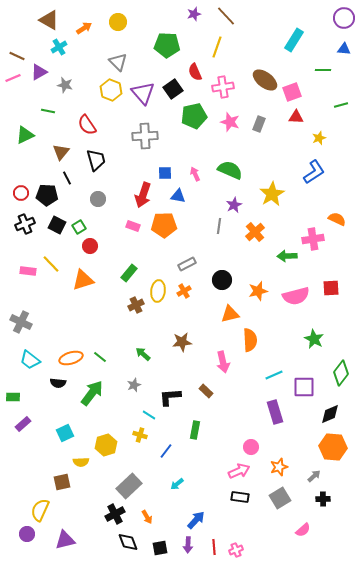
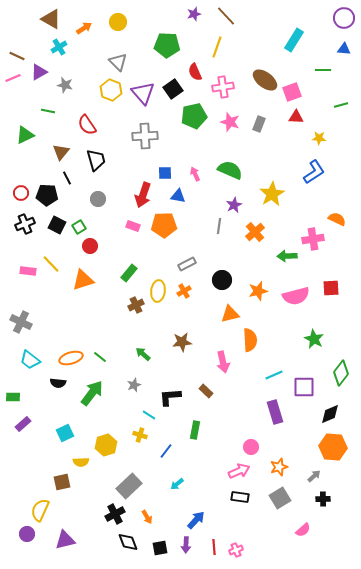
brown triangle at (49, 20): moved 2 px right, 1 px up
yellow star at (319, 138): rotated 24 degrees clockwise
purple arrow at (188, 545): moved 2 px left
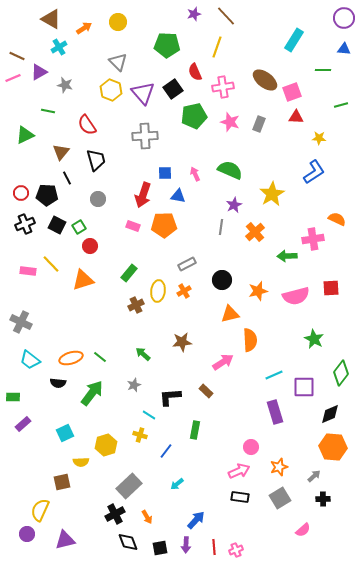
gray line at (219, 226): moved 2 px right, 1 px down
pink arrow at (223, 362): rotated 110 degrees counterclockwise
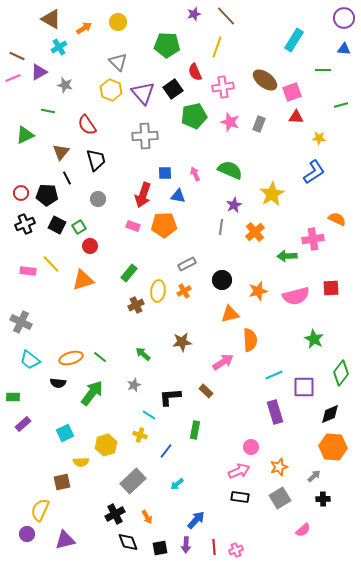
gray rectangle at (129, 486): moved 4 px right, 5 px up
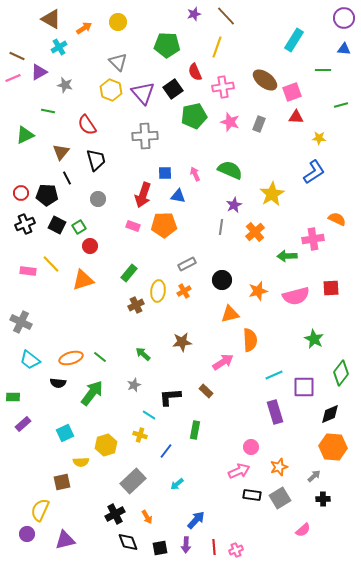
black rectangle at (240, 497): moved 12 px right, 2 px up
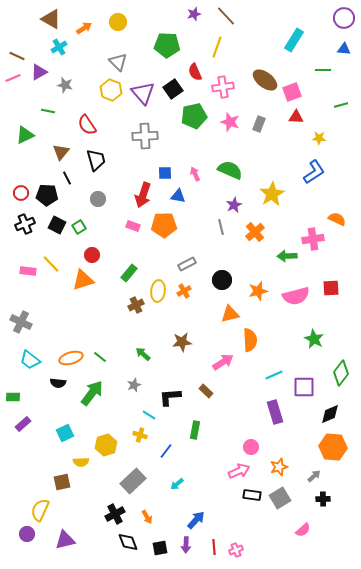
gray line at (221, 227): rotated 21 degrees counterclockwise
red circle at (90, 246): moved 2 px right, 9 px down
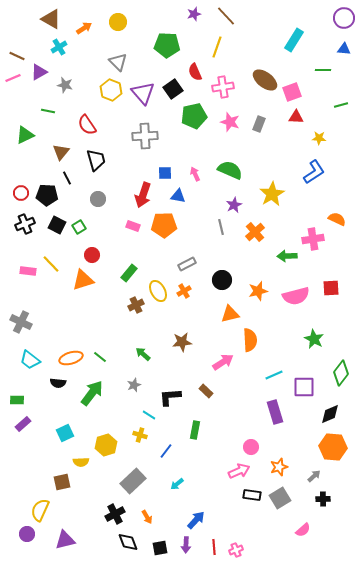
yellow ellipse at (158, 291): rotated 35 degrees counterclockwise
green rectangle at (13, 397): moved 4 px right, 3 px down
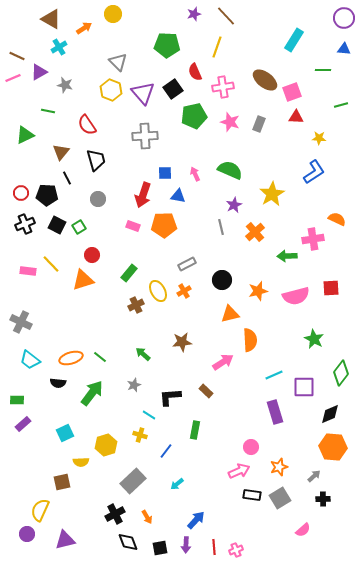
yellow circle at (118, 22): moved 5 px left, 8 px up
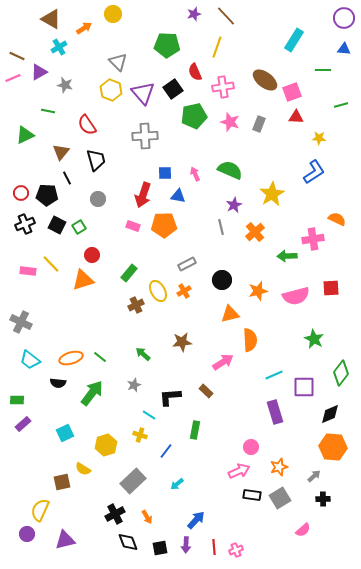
yellow semicircle at (81, 462): moved 2 px right, 7 px down; rotated 35 degrees clockwise
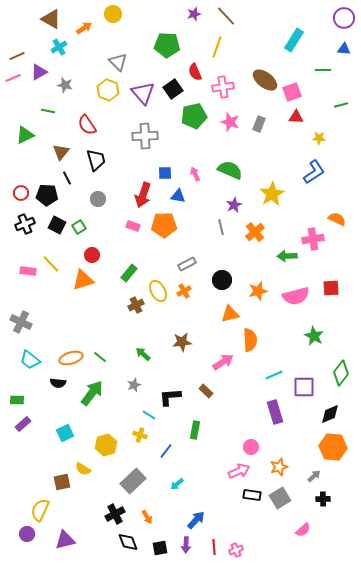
brown line at (17, 56): rotated 49 degrees counterclockwise
yellow hexagon at (111, 90): moved 3 px left
green star at (314, 339): moved 3 px up
